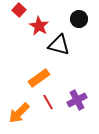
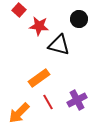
red star: rotated 24 degrees counterclockwise
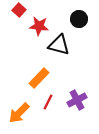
orange rectangle: rotated 10 degrees counterclockwise
red line: rotated 56 degrees clockwise
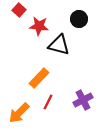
purple cross: moved 6 px right
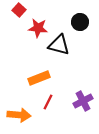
black circle: moved 1 px right, 3 px down
red star: moved 1 px left, 2 px down
orange rectangle: rotated 25 degrees clockwise
purple cross: moved 1 px down
orange arrow: moved 2 px down; rotated 130 degrees counterclockwise
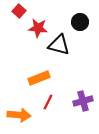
red square: moved 1 px down
purple cross: rotated 12 degrees clockwise
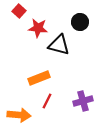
red line: moved 1 px left, 1 px up
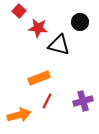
orange arrow: rotated 20 degrees counterclockwise
